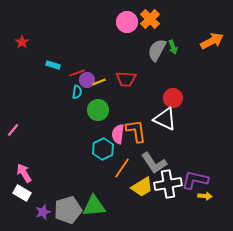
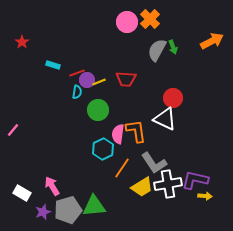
pink arrow: moved 28 px right, 13 px down
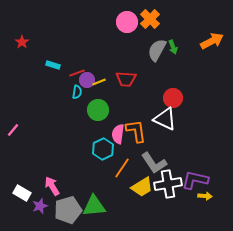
purple star: moved 3 px left, 6 px up
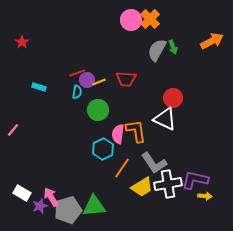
pink circle: moved 4 px right, 2 px up
cyan rectangle: moved 14 px left, 22 px down
pink arrow: moved 1 px left, 11 px down
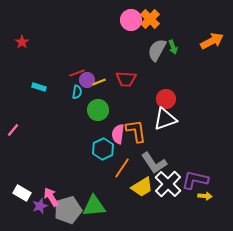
red circle: moved 7 px left, 1 px down
white triangle: rotated 45 degrees counterclockwise
white cross: rotated 36 degrees counterclockwise
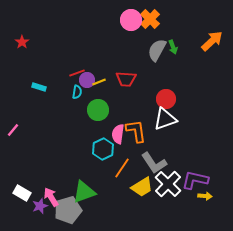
orange arrow: rotated 15 degrees counterclockwise
green triangle: moved 10 px left, 14 px up; rotated 15 degrees counterclockwise
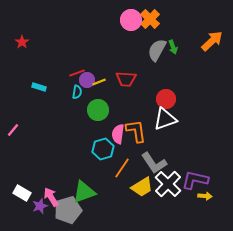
cyan hexagon: rotated 10 degrees clockwise
